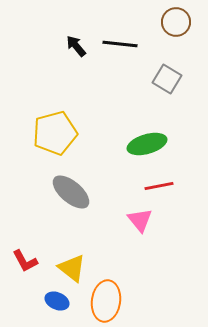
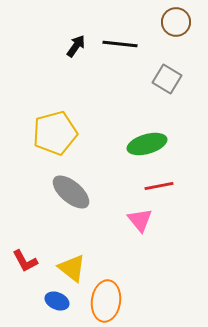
black arrow: rotated 75 degrees clockwise
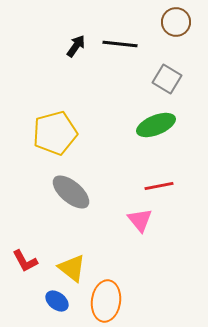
green ellipse: moved 9 px right, 19 px up; rotated 6 degrees counterclockwise
blue ellipse: rotated 15 degrees clockwise
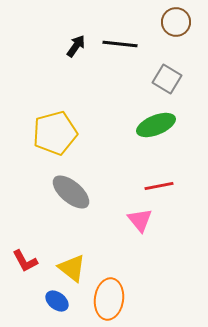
orange ellipse: moved 3 px right, 2 px up
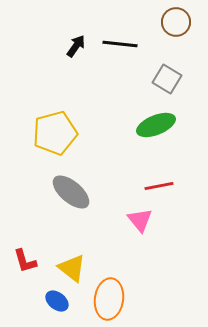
red L-shape: rotated 12 degrees clockwise
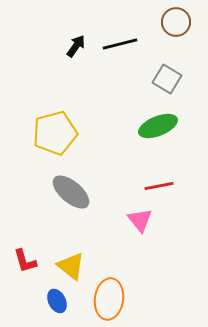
black line: rotated 20 degrees counterclockwise
green ellipse: moved 2 px right, 1 px down
yellow triangle: moved 1 px left, 2 px up
blue ellipse: rotated 25 degrees clockwise
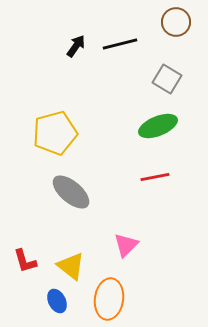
red line: moved 4 px left, 9 px up
pink triangle: moved 14 px left, 25 px down; rotated 24 degrees clockwise
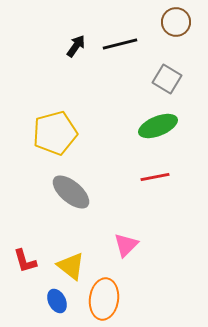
orange ellipse: moved 5 px left
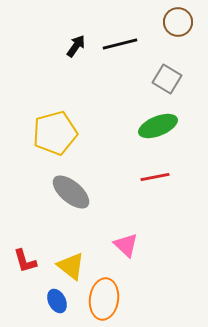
brown circle: moved 2 px right
pink triangle: rotated 32 degrees counterclockwise
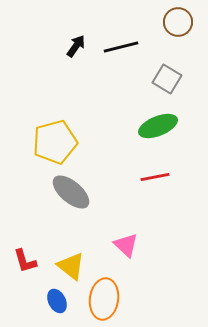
black line: moved 1 px right, 3 px down
yellow pentagon: moved 9 px down
